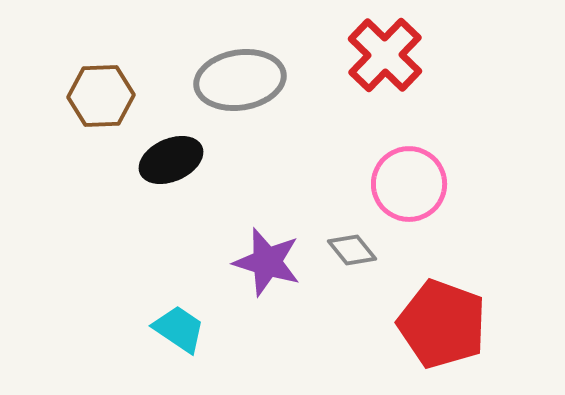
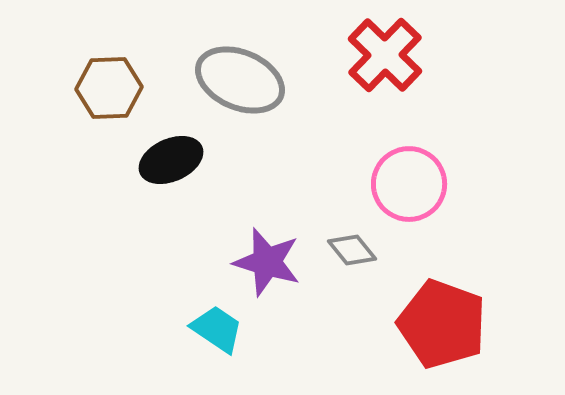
gray ellipse: rotated 32 degrees clockwise
brown hexagon: moved 8 px right, 8 px up
cyan trapezoid: moved 38 px right
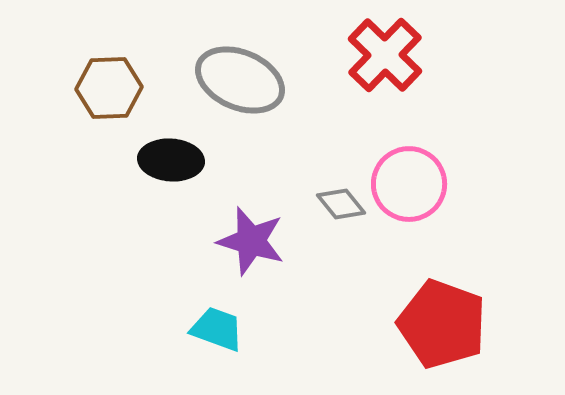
black ellipse: rotated 28 degrees clockwise
gray diamond: moved 11 px left, 46 px up
purple star: moved 16 px left, 21 px up
cyan trapezoid: rotated 14 degrees counterclockwise
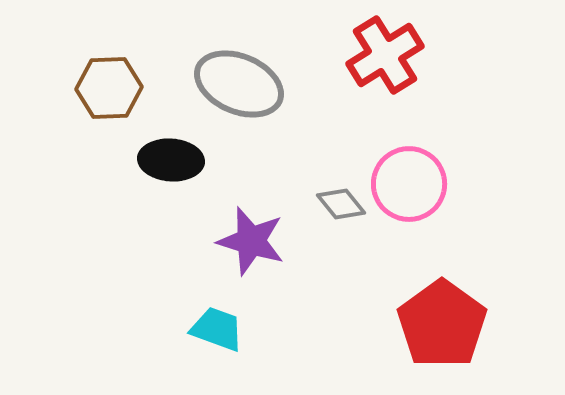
red cross: rotated 14 degrees clockwise
gray ellipse: moved 1 px left, 4 px down
red pentagon: rotated 16 degrees clockwise
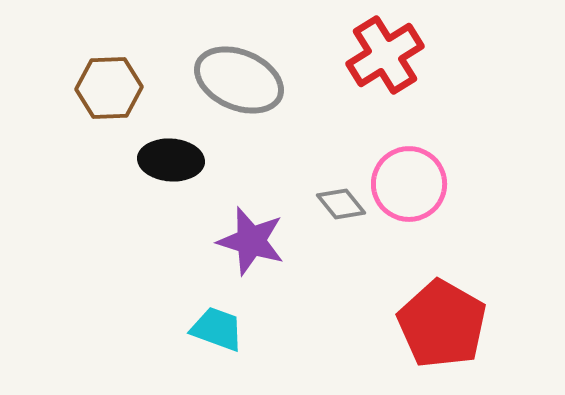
gray ellipse: moved 4 px up
red pentagon: rotated 6 degrees counterclockwise
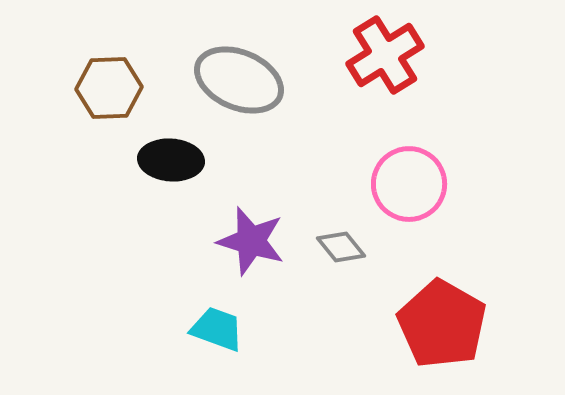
gray diamond: moved 43 px down
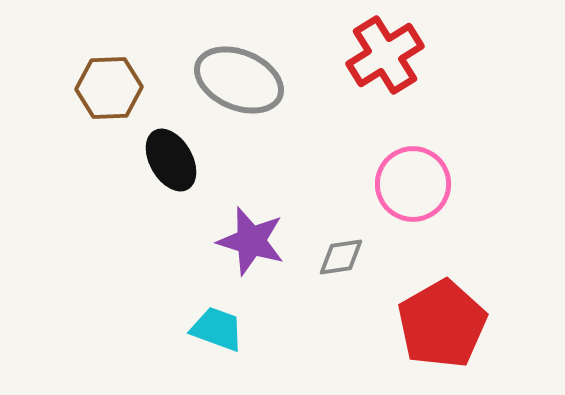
black ellipse: rotated 56 degrees clockwise
pink circle: moved 4 px right
gray diamond: moved 10 px down; rotated 60 degrees counterclockwise
red pentagon: rotated 12 degrees clockwise
